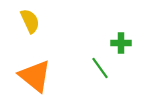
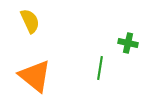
green cross: moved 7 px right; rotated 12 degrees clockwise
green line: rotated 45 degrees clockwise
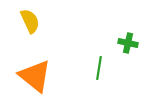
green line: moved 1 px left
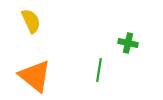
yellow semicircle: moved 1 px right
green line: moved 2 px down
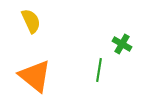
green cross: moved 6 px left, 1 px down; rotated 18 degrees clockwise
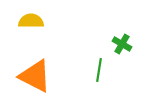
yellow semicircle: rotated 65 degrees counterclockwise
orange triangle: rotated 12 degrees counterclockwise
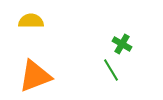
green line: moved 12 px right; rotated 40 degrees counterclockwise
orange triangle: rotated 48 degrees counterclockwise
